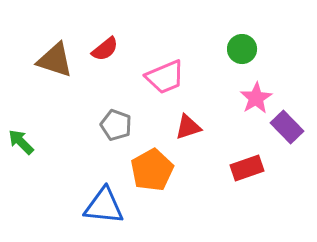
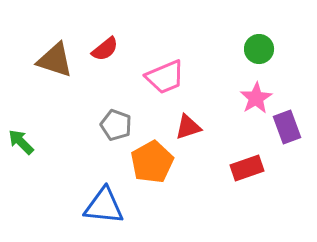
green circle: moved 17 px right
purple rectangle: rotated 24 degrees clockwise
orange pentagon: moved 8 px up
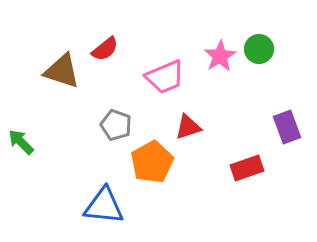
brown triangle: moved 7 px right, 11 px down
pink star: moved 36 px left, 42 px up
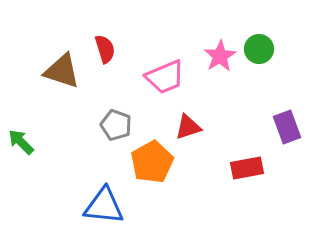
red semicircle: rotated 68 degrees counterclockwise
red rectangle: rotated 8 degrees clockwise
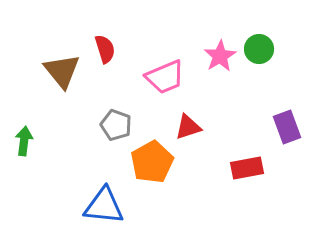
brown triangle: rotated 33 degrees clockwise
green arrow: moved 3 px right, 1 px up; rotated 52 degrees clockwise
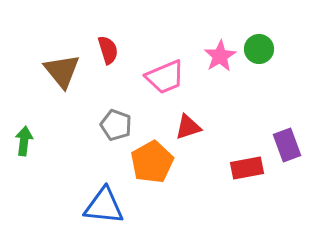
red semicircle: moved 3 px right, 1 px down
purple rectangle: moved 18 px down
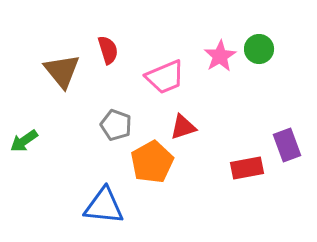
red triangle: moved 5 px left
green arrow: rotated 132 degrees counterclockwise
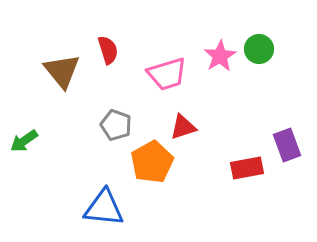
pink trapezoid: moved 2 px right, 3 px up; rotated 6 degrees clockwise
blue triangle: moved 2 px down
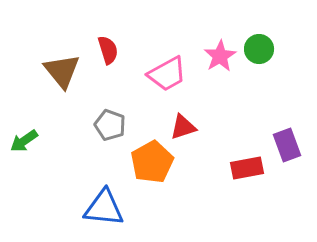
pink trapezoid: rotated 12 degrees counterclockwise
gray pentagon: moved 6 px left
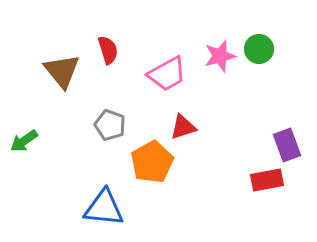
pink star: rotated 16 degrees clockwise
red rectangle: moved 20 px right, 12 px down
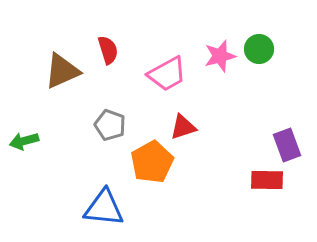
brown triangle: rotated 45 degrees clockwise
green arrow: rotated 20 degrees clockwise
red rectangle: rotated 12 degrees clockwise
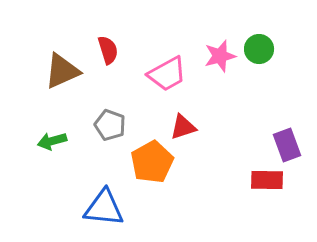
green arrow: moved 28 px right
